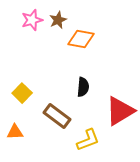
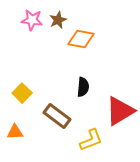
pink star: rotated 25 degrees clockwise
yellow L-shape: moved 3 px right
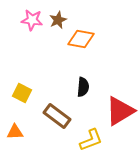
yellow square: rotated 18 degrees counterclockwise
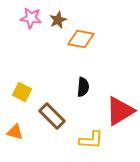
pink star: moved 1 px left, 2 px up
yellow square: moved 1 px up
brown rectangle: moved 5 px left; rotated 8 degrees clockwise
orange triangle: rotated 18 degrees clockwise
yellow L-shape: rotated 25 degrees clockwise
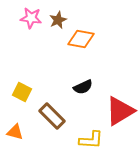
black semicircle: rotated 60 degrees clockwise
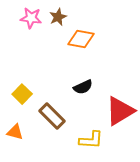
brown star: moved 3 px up
yellow square: moved 2 px down; rotated 18 degrees clockwise
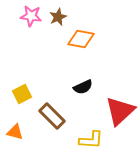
pink star: moved 2 px up
yellow square: rotated 18 degrees clockwise
red triangle: rotated 12 degrees counterclockwise
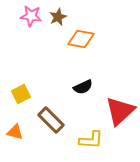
yellow square: moved 1 px left
brown rectangle: moved 1 px left, 4 px down
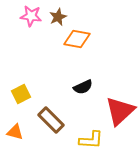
orange diamond: moved 4 px left
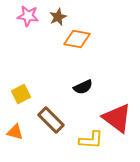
pink star: moved 3 px left
red triangle: moved 3 px left, 7 px down; rotated 40 degrees counterclockwise
